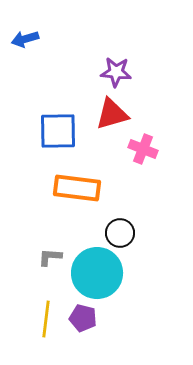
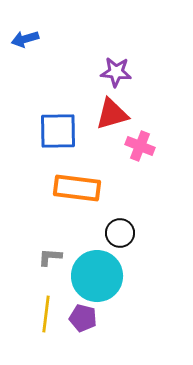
pink cross: moved 3 px left, 3 px up
cyan circle: moved 3 px down
yellow line: moved 5 px up
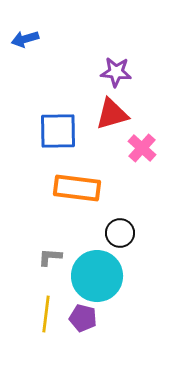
pink cross: moved 2 px right, 2 px down; rotated 20 degrees clockwise
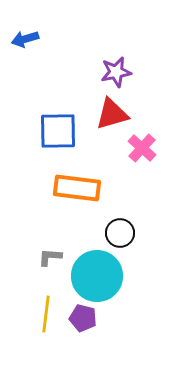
purple star: rotated 16 degrees counterclockwise
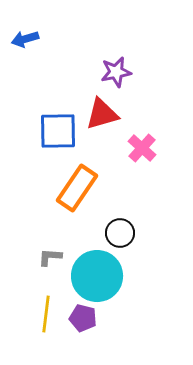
red triangle: moved 10 px left
orange rectangle: rotated 63 degrees counterclockwise
